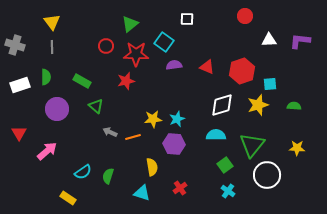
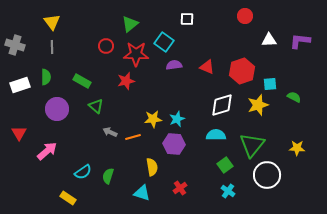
green semicircle at (294, 106): moved 9 px up; rotated 24 degrees clockwise
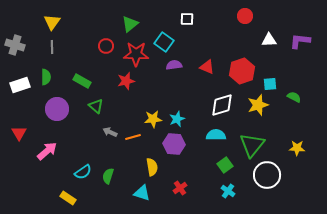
yellow triangle at (52, 22): rotated 12 degrees clockwise
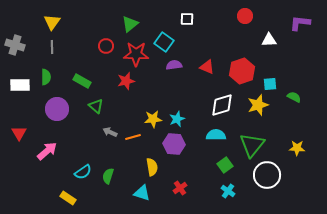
purple L-shape at (300, 41): moved 18 px up
white rectangle at (20, 85): rotated 18 degrees clockwise
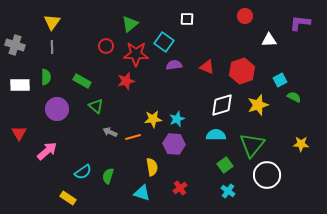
cyan square at (270, 84): moved 10 px right, 4 px up; rotated 24 degrees counterclockwise
yellow star at (297, 148): moved 4 px right, 4 px up
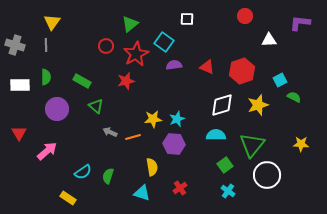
gray line at (52, 47): moved 6 px left, 2 px up
red star at (136, 54): rotated 30 degrees counterclockwise
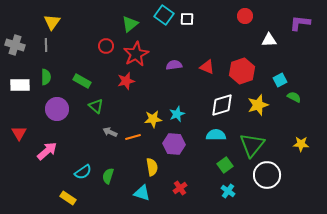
cyan square at (164, 42): moved 27 px up
cyan star at (177, 119): moved 5 px up
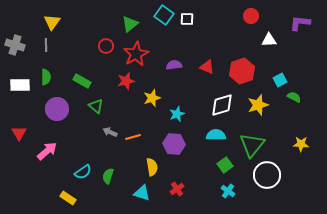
red circle at (245, 16): moved 6 px right
yellow star at (153, 119): moved 1 px left, 21 px up; rotated 12 degrees counterclockwise
red cross at (180, 188): moved 3 px left, 1 px down
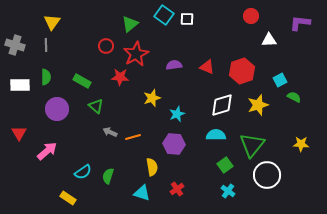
red star at (126, 81): moved 6 px left, 4 px up; rotated 18 degrees clockwise
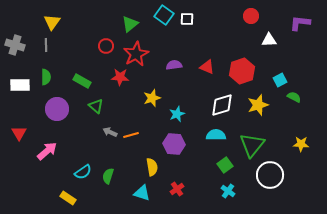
orange line at (133, 137): moved 2 px left, 2 px up
white circle at (267, 175): moved 3 px right
